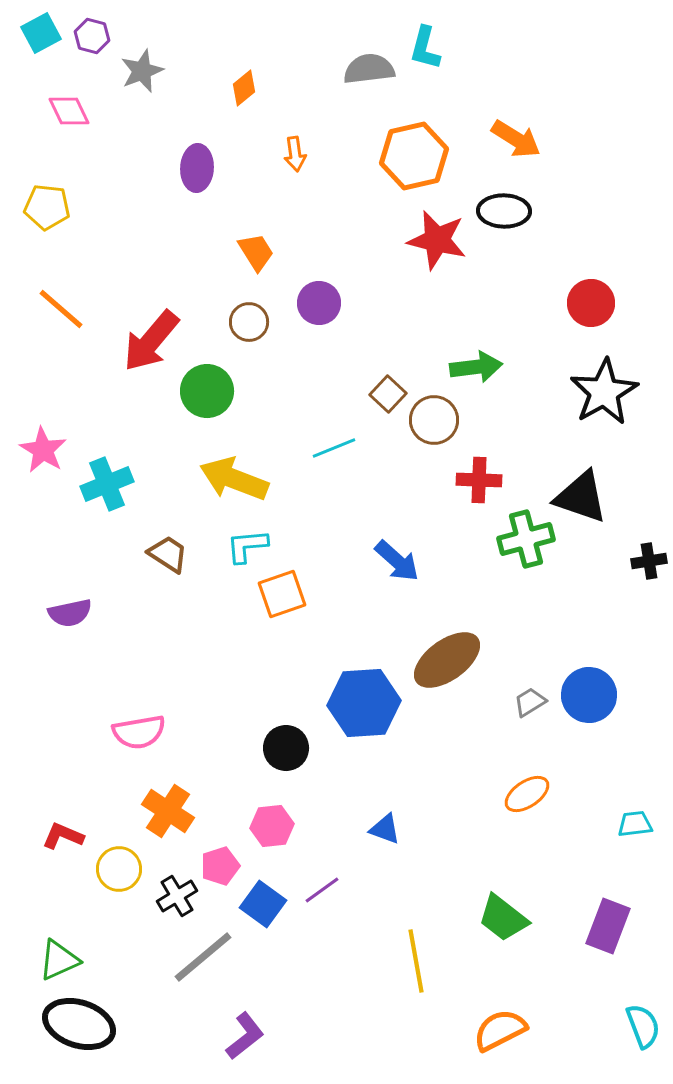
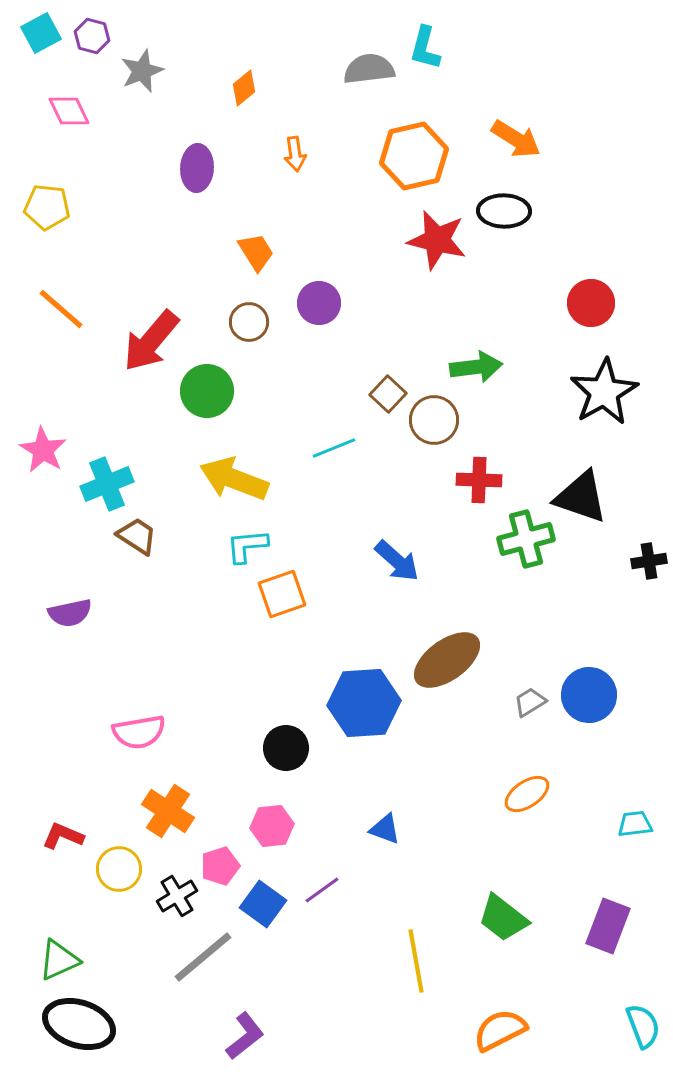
brown trapezoid at (168, 554): moved 31 px left, 18 px up
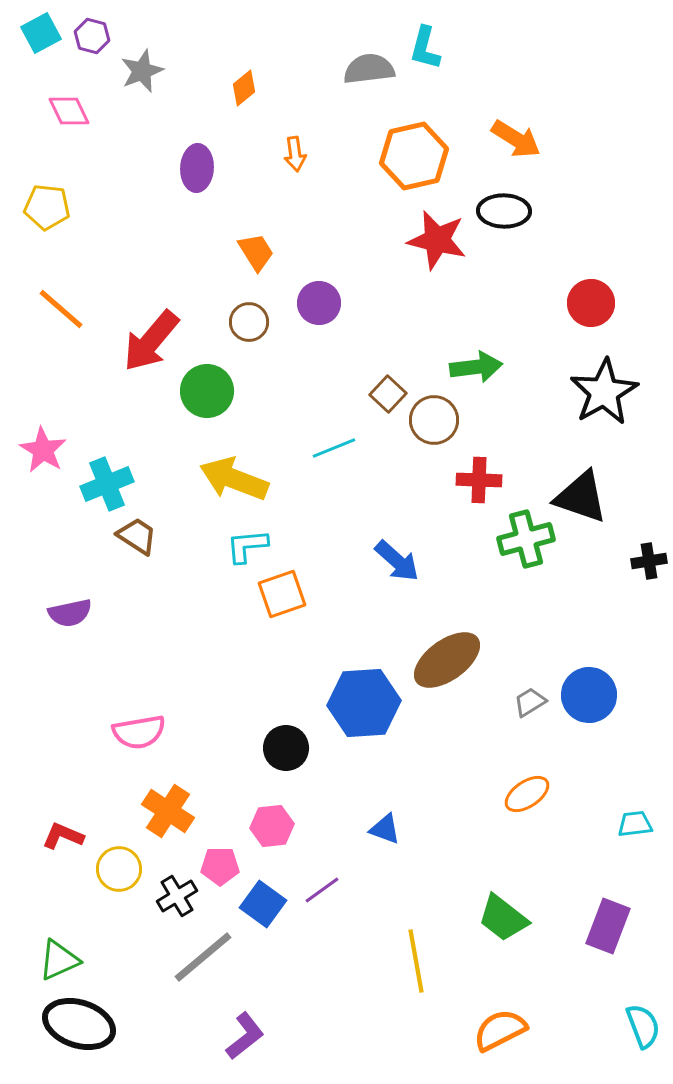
pink pentagon at (220, 866): rotated 18 degrees clockwise
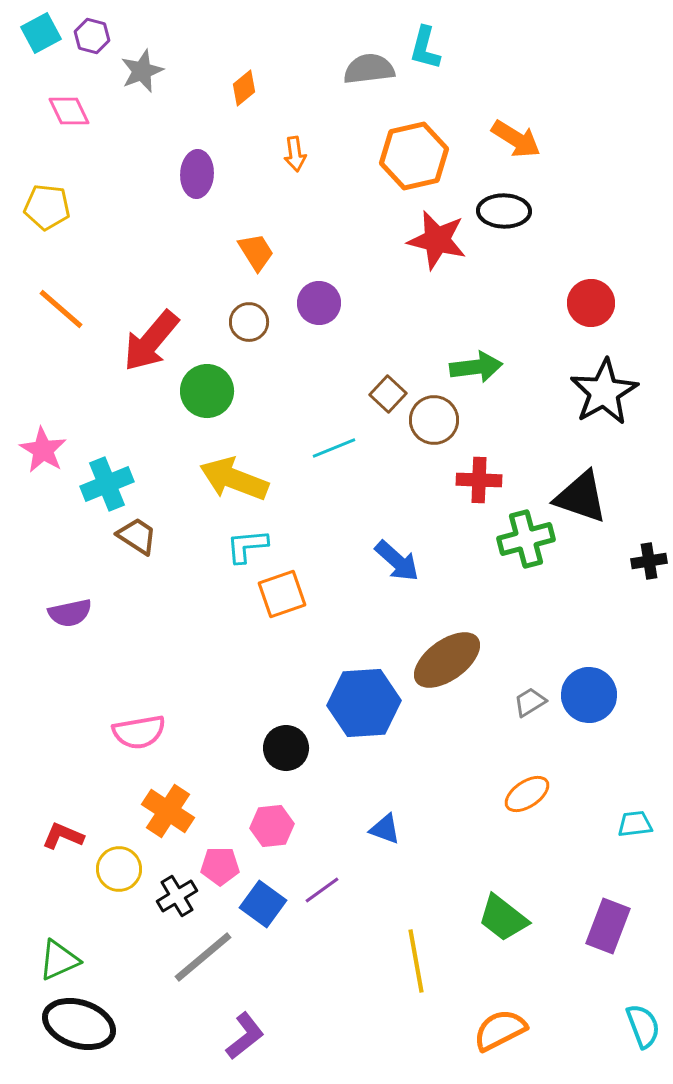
purple ellipse at (197, 168): moved 6 px down
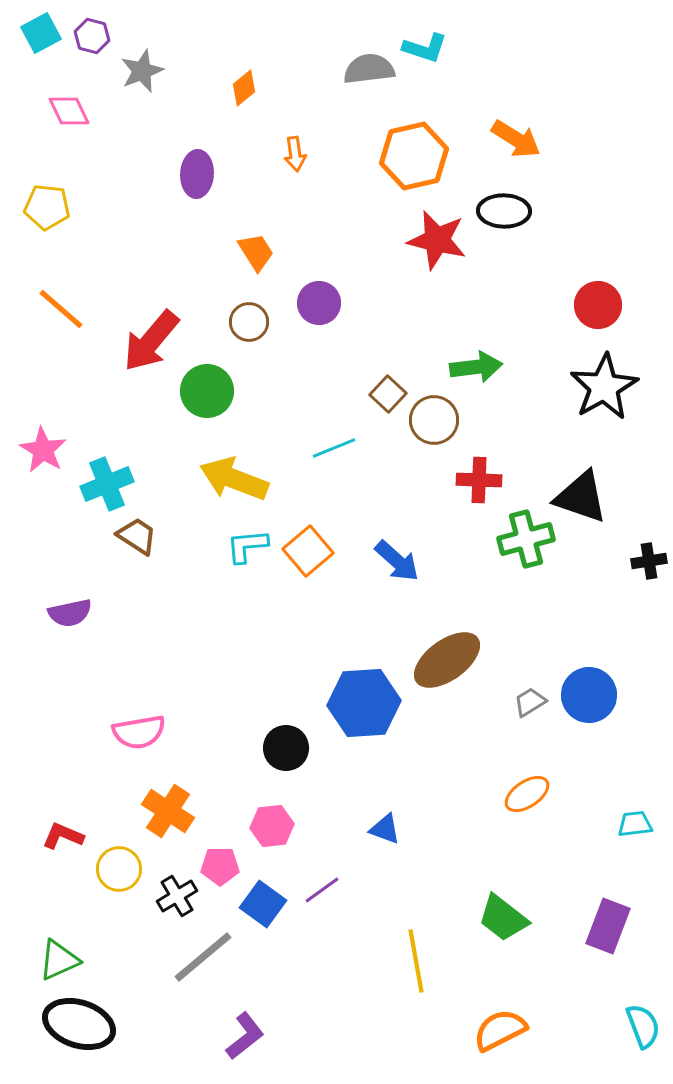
cyan L-shape at (425, 48): rotated 87 degrees counterclockwise
red circle at (591, 303): moved 7 px right, 2 px down
black star at (604, 392): moved 5 px up
orange square at (282, 594): moved 26 px right, 43 px up; rotated 21 degrees counterclockwise
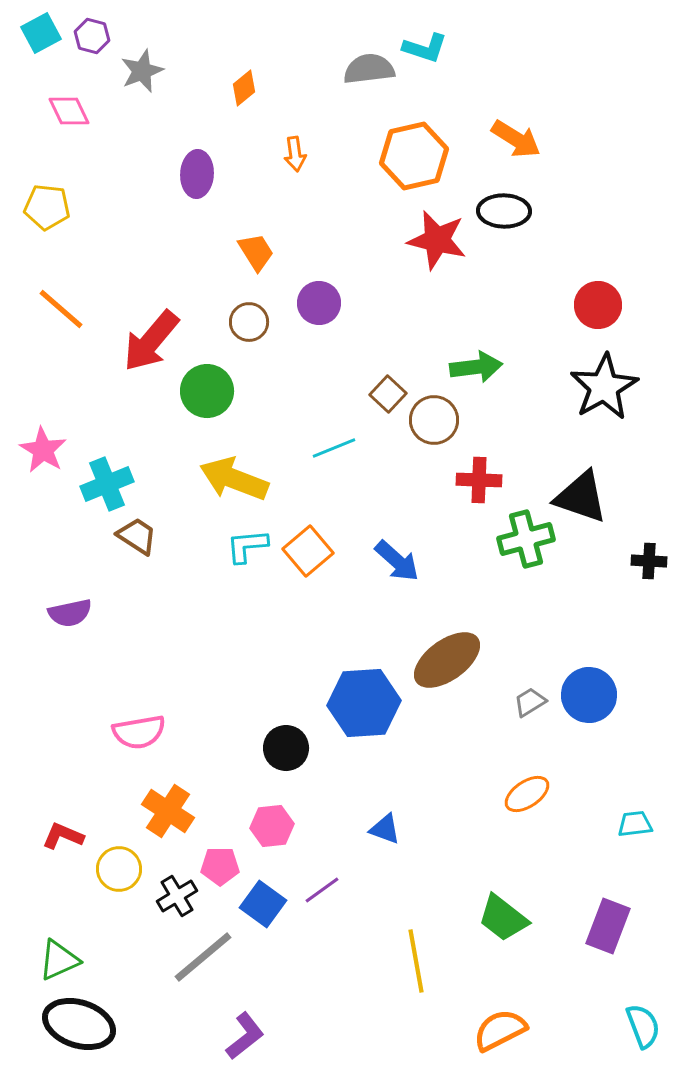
black cross at (649, 561): rotated 12 degrees clockwise
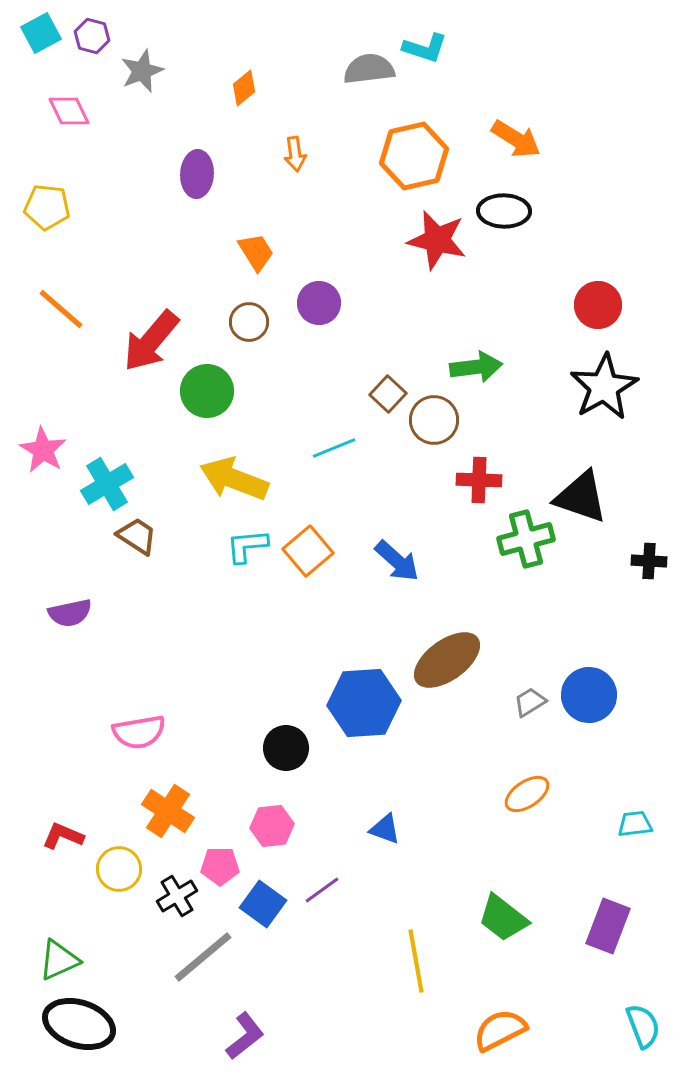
cyan cross at (107, 484): rotated 9 degrees counterclockwise
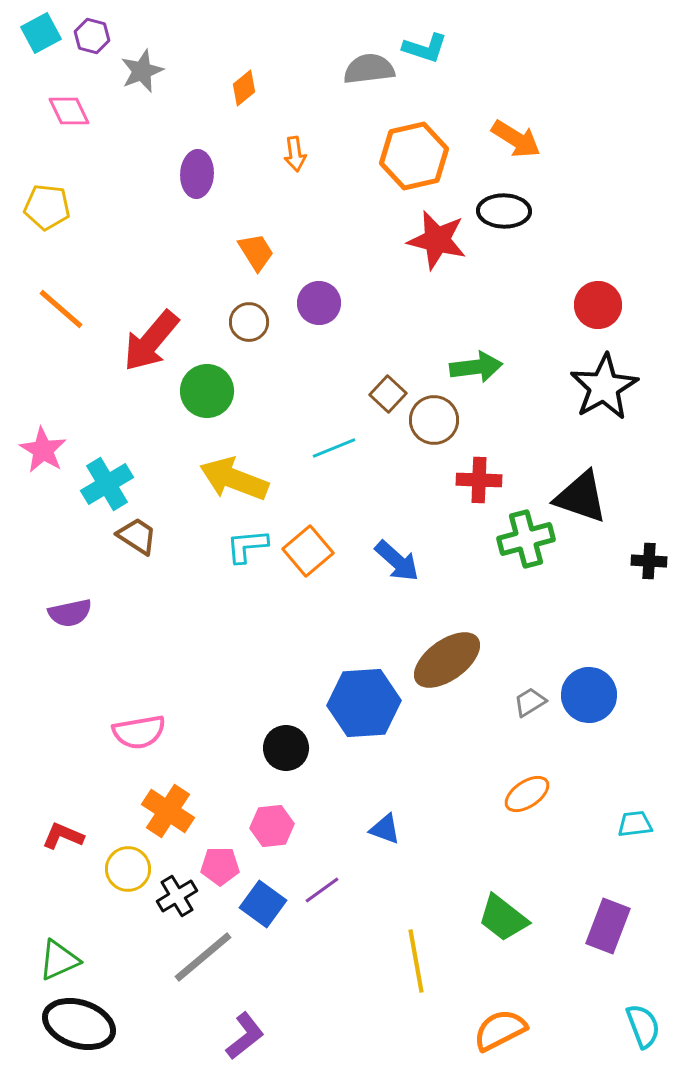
yellow circle at (119, 869): moved 9 px right
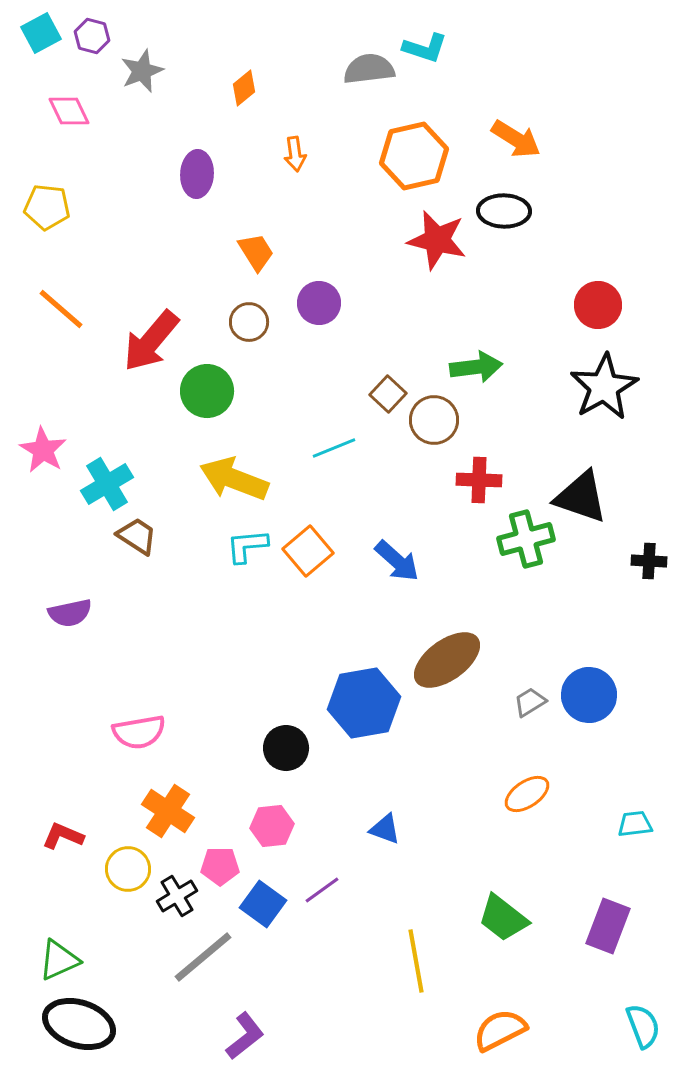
blue hexagon at (364, 703): rotated 6 degrees counterclockwise
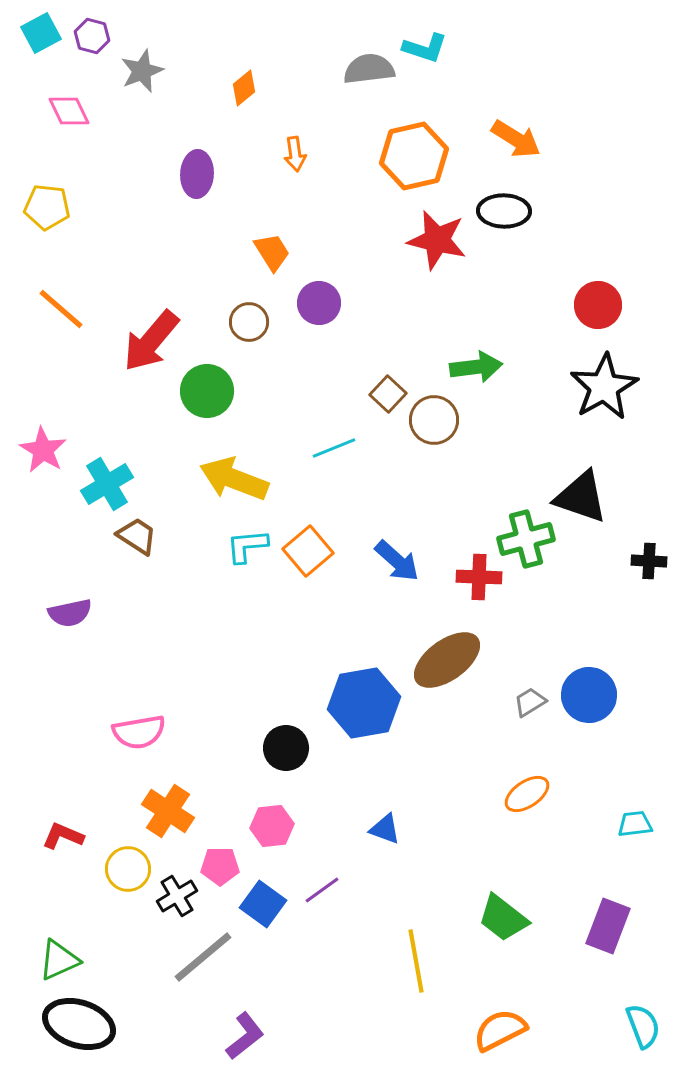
orange trapezoid at (256, 252): moved 16 px right
red cross at (479, 480): moved 97 px down
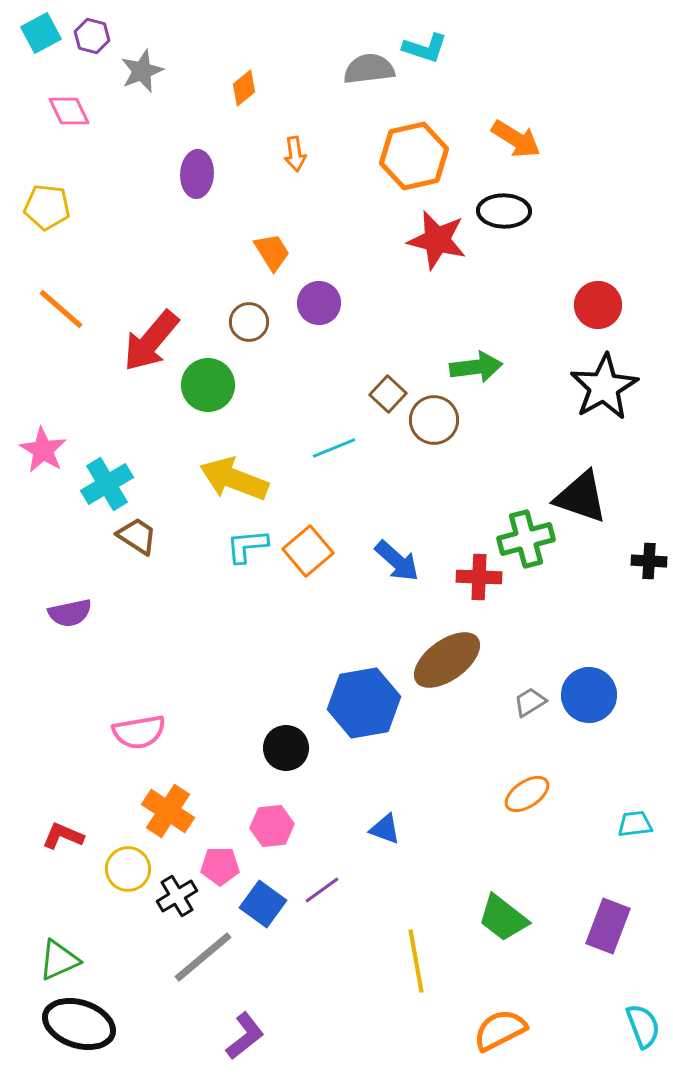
green circle at (207, 391): moved 1 px right, 6 px up
